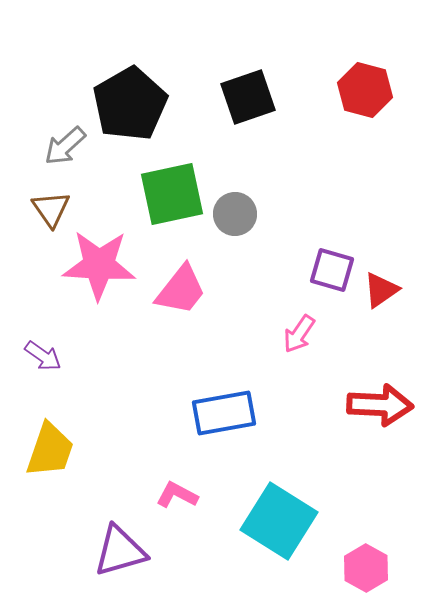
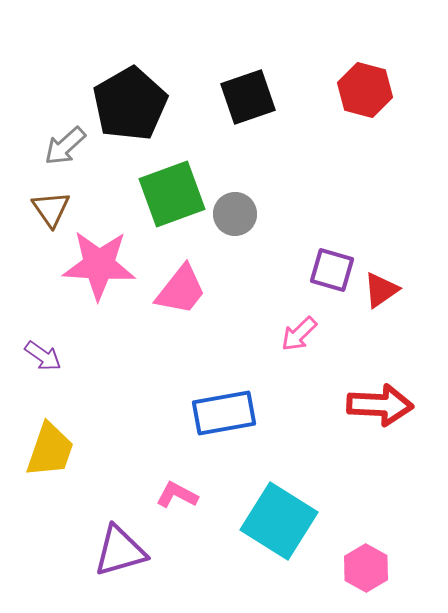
green square: rotated 8 degrees counterclockwise
pink arrow: rotated 12 degrees clockwise
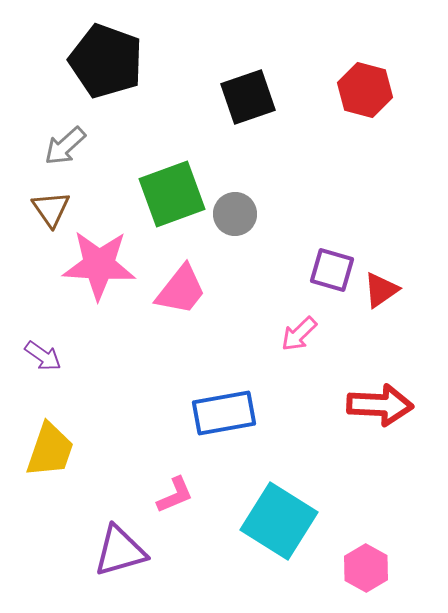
black pentagon: moved 24 px left, 43 px up; rotated 22 degrees counterclockwise
pink L-shape: moved 2 px left; rotated 129 degrees clockwise
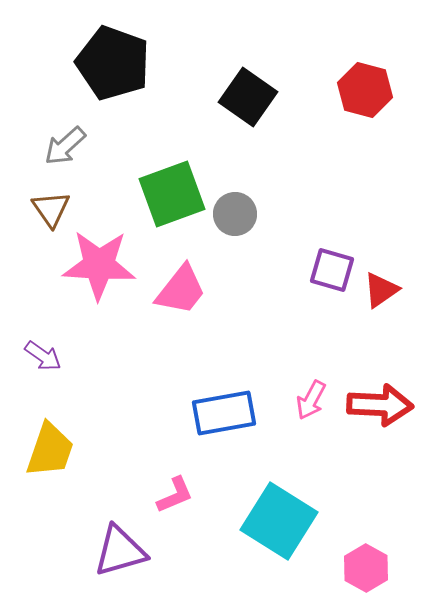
black pentagon: moved 7 px right, 2 px down
black square: rotated 36 degrees counterclockwise
pink arrow: moved 12 px right, 66 px down; rotated 18 degrees counterclockwise
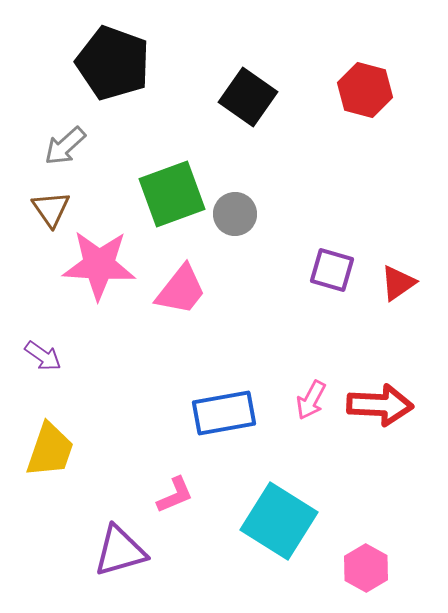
red triangle: moved 17 px right, 7 px up
